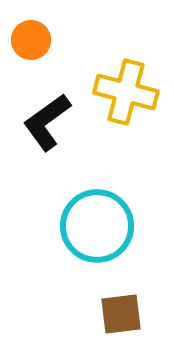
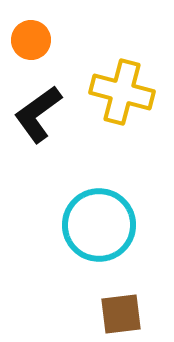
yellow cross: moved 4 px left
black L-shape: moved 9 px left, 8 px up
cyan circle: moved 2 px right, 1 px up
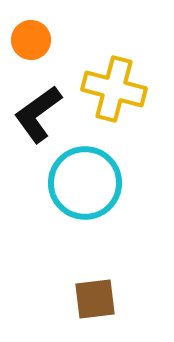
yellow cross: moved 8 px left, 3 px up
cyan circle: moved 14 px left, 42 px up
brown square: moved 26 px left, 15 px up
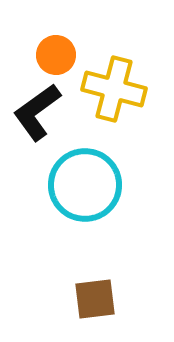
orange circle: moved 25 px right, 15 px down
black L-shape: moved 1 px left, 2 px up
cyan circle: moved 2 px down
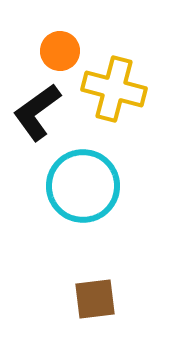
orange circle: moved 4 px right, 4 px up
cyan circle: moved 2 px left, 1 px down
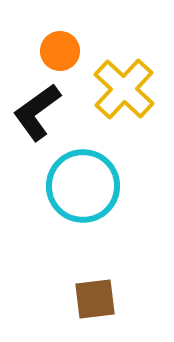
yellow cross: moved 10 px right; rotated 28 degrees clockwise
